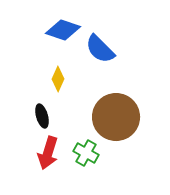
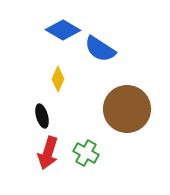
blue diamond: rotated 12 degrees clockwise
blue semicircle: rotated 12 degrees counterclockwise
brown circle: moved 11 px right, 8 px up
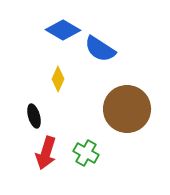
black ellipse: moved 8 px left
red arrow: moved 2 px left
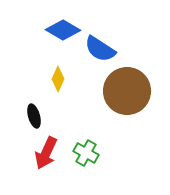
brown circle: moved 18 px up
red arrow: rotated 8 degrees clockwise
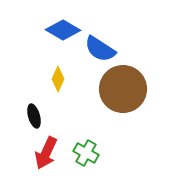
brown circle: moved 4 px left, 2 px up
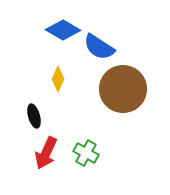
blue semicircle: moved 1 px left, 2 px up
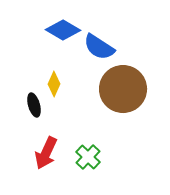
yellow diamond: moved 4 px left, 5 px down
black ellipse: moved 11 px up
green cross: moved 2 px right, 4 px down; rotated 15 degrees clockwise
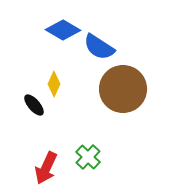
black ellipse: rotated 25 degrees counterclockwise
red arrow: moved 15 px down
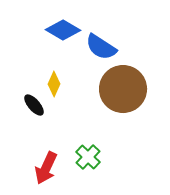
blue semicircle: moved 2 px right
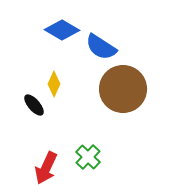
blue diamond: moved 1 px left
